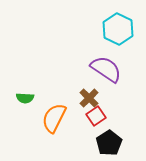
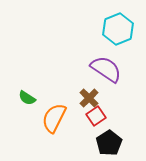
cyan hexagon: rotated 12 degrees clockwise
green semicircle: moved 2 px right; rotated 30 degrees clockwise
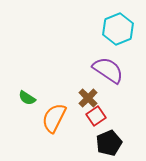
purple semicircle: moved 2 px right, 1 px down
brown cross: moved 1 px left
black pentagon: rotated 10 degrees clockwise
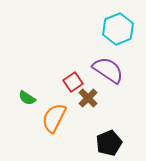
red square: moved 23 px left, 34 px up
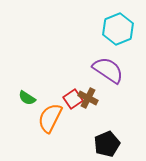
red square: moved 17 px down
brown cross: rotated 18 degrees counterclockwise
orange semicircle: moved 4 px left
black pentagon: moved 2 px left, 1 px down
